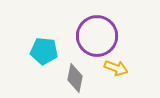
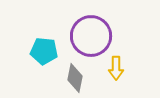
purple circle: moved 6 px left
yellow arrow: rotated 70 degrees clockwise
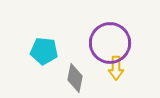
purple circle: moved 19 px right, 7 px down
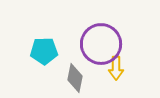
purple circle: moved 9 px left, 1 px down
cyan pentagon: rotated 8 degrees counterclockwise
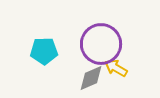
yellow arrow: rotated 120 degrees clockwise
gray diamond: moved 16 px right; rotated 56 degrees clockwise
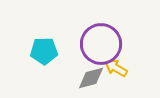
gray diamond: rotated 8 degrees clockwise
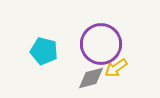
cyan pentagon: rotated 16 degrees clockwise
yellow arrow: rotated 65 degrees counterclockwise
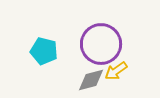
yellow arrow: moved 3 px down
gray diamond: moved 2 px down
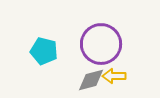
yellow arrow: moved 2 px left, 5 px down; rotated 35 degrees clockwise
